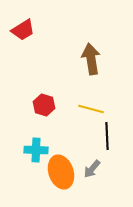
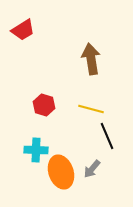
black line: rotated 20 degrees counterclockwise
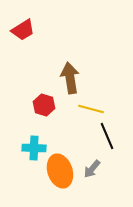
brown arrow: moved 21 px left, 19 px down
cyan cross: moved 2 px left, 2 px up
orange ellipse: moved 1 px left, 1 px up
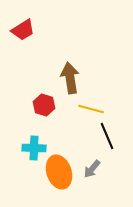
orange ellipse: moved 1 px left, 1 px down
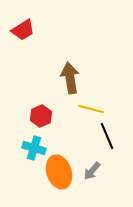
red hexagon: moved 3 px left, 11 px down; rotated 20 degrees clockwise
cyan cross: rotated 15 degrees clockwise
gray arrow: moved 2 px down
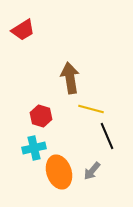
red hexagon: rotated 20 degrees counterclockwise
cyan cross: rotated 30 degrees counterclockwise
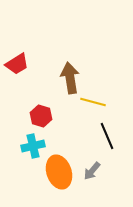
red trapezoid: moved 6 px left, 34 px down
yellow line: moved 2 px right, 7 px up
cyan cross: moved 1 px left, 2 px up
